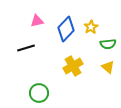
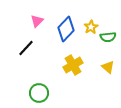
pink triangle: rotated 32 degrees counterclockwise
green semicircle: moved 7 px up
black line: rotated 30 degrees counterclockwise
yellow cross: moved 1 px up
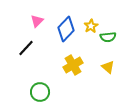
yellow star: moved 1 px up
green circle: moved 1 px right, 1 px up
